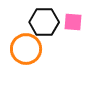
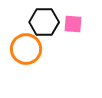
pink square: moved 2 px down
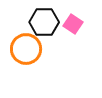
pink square: rotated 30 degrees clockwise
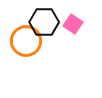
orange circle: moved 8 px up
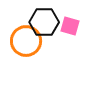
pink square: moved 3 px left, 2 px down; rotated 18 degrees counterclockwise
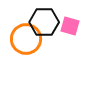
orange circle: moved 2 px up
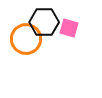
pink square: moved 1 px left, 2 px down
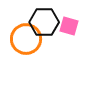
pink square: moved 2 px up
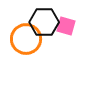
pink square: moved 3 px left
